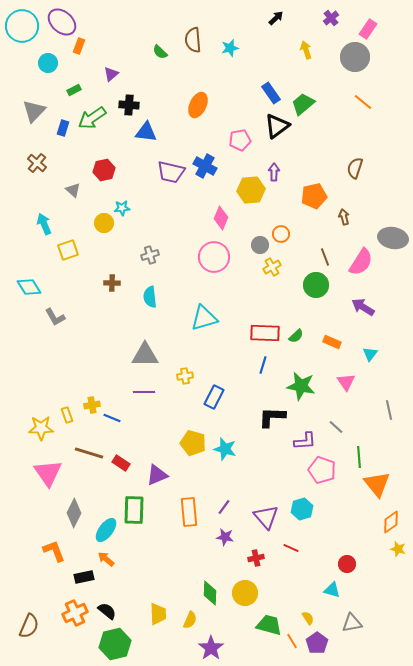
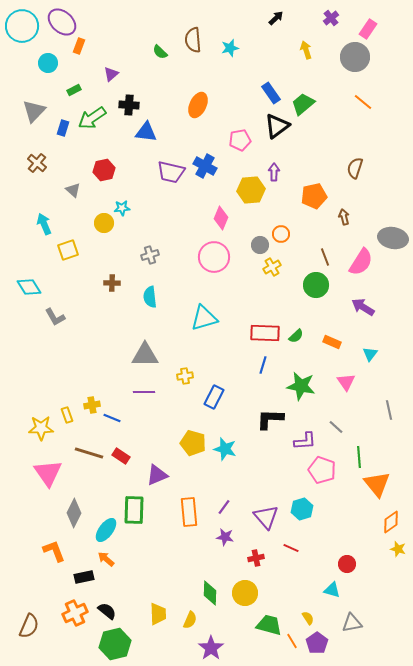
black L-shape at (272, 417): moved 2 px left, 2 px down
red rectangle at (121, 463): moved 7 px up
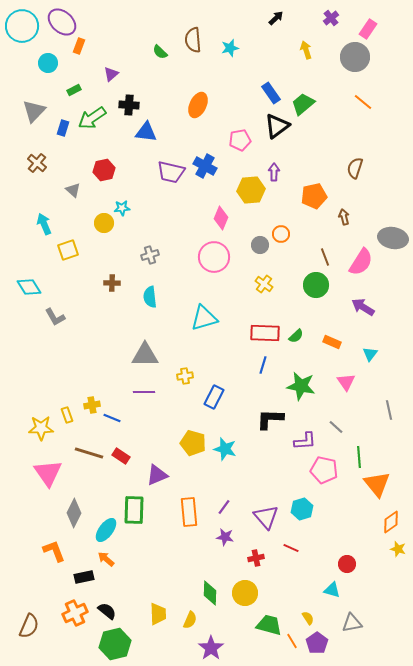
yellow cross at (272, 267): moved 8 px left, 17 px down; rotated 24 degrees counterclockwise
pink pentagon at (322, 470): moved 2 px right; rotated 8 degrees counterclockwise
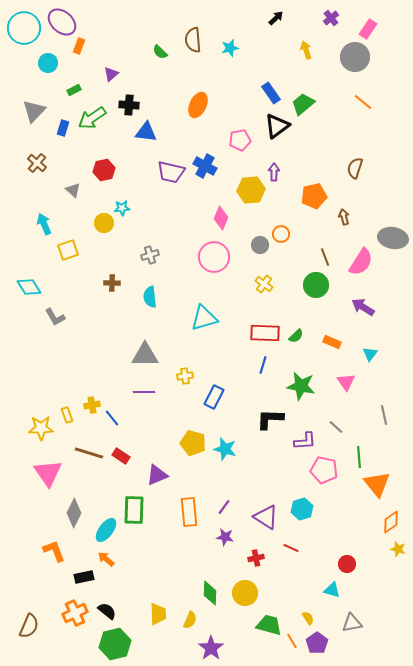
cyan circle at (22, 26): moved 2 px right, 2 px down
gray line at (389, 410): moved 5 px left, 5 px down
blue line at (112, 418): rotated 30 degrees clockwise
purple triangle at (266, 517): rotated 16 degrees counterclockwise
